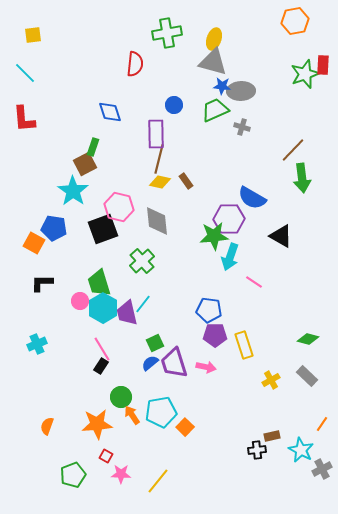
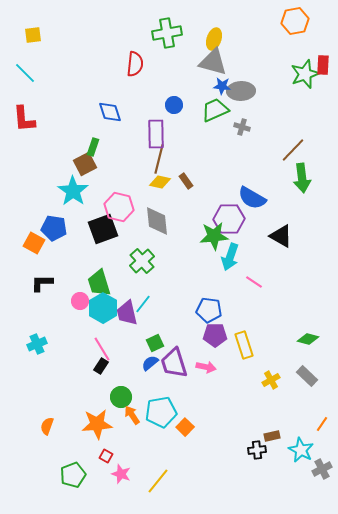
pink star at (121, 474): rotated 18 degrees clockwise
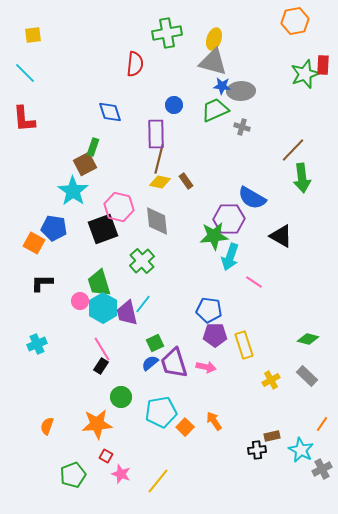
orange arrow at (132, 415): moved 82 px right, 6 px down
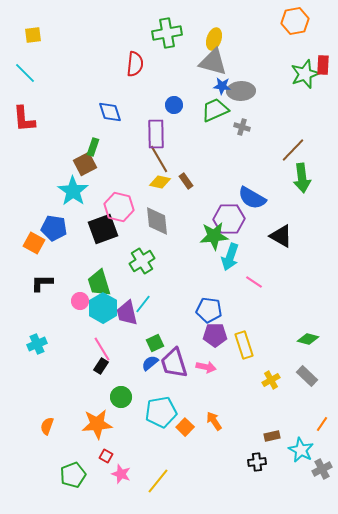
brown line at (159, 159): rotated 44 degrees counterclockwise
green cross at (142, 261): rotated 10 degrees clockwise
black cross at (257, 450): moved 12 px down
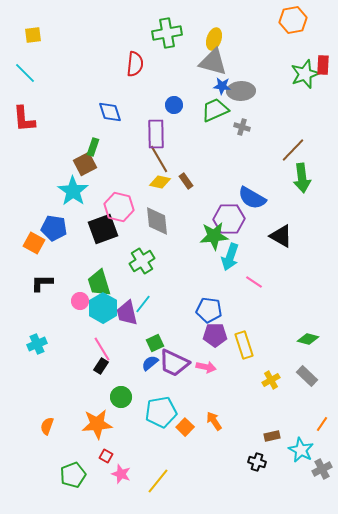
orange hexagon at (295, 21): moved 2 px left, 1 px up
purple trapezoid at (174, 363): rotated 48 degrees counterclockwise
black cross at (257, 462): rotated 24 degrees clockwise
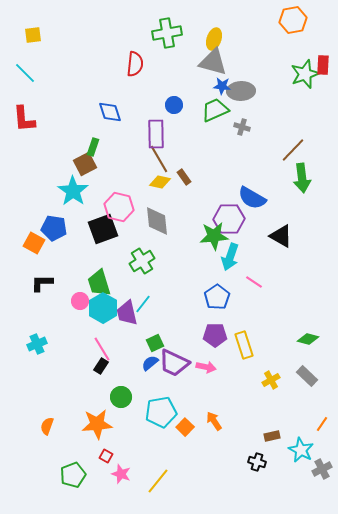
brown rectangle at (186, 181): moved 2 px left, 4 px up
blue pentagon at (209, 310): moved 8 px right, 13 px up; rotated 30 degrees clockwise
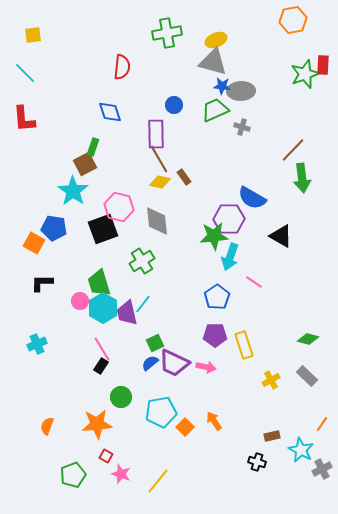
yellow ellipse at (214, 39): moved 2 px right, 1 px down; rotated 50 degrees clockwise
red semicircle at (135, 64): moved 13 px left, 3 px down
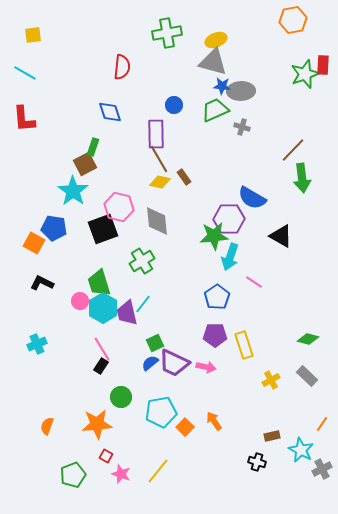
cyan line at (25, 73): rotated 15 degrees counterclockwise
black L-shape at (42, 283): rotated 25 degrees clockwise
yellow line at (158, 481): moved 10 px up
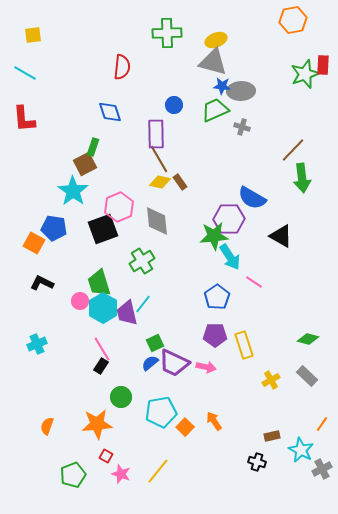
green cross at (167, 33): rotated 8 degrees clockwise
brown rectangle at (184, 177): moved 4 px left, 5 px down
pink hexagon at (119, 207): rotated 24 degrees clockwise
cyan arrow at (230, 257): rotated 52 degrees counterclockwise
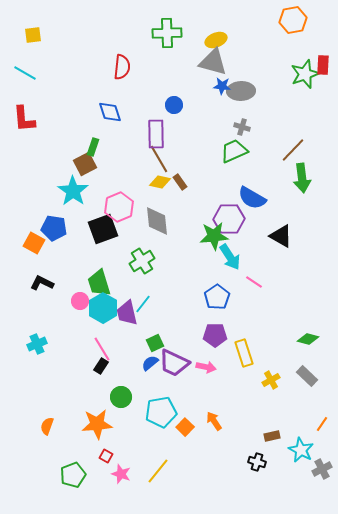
green trapezoid at (215, 110): moved 19 px right, 41 px down
yellow rectangle at (244, 345): moved 8 px down
